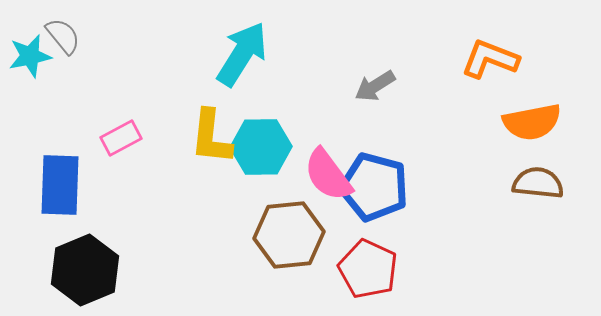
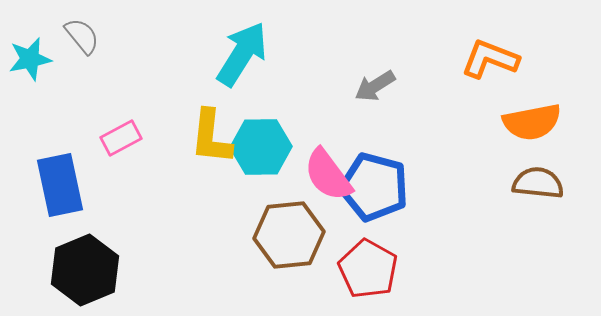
gray semicircle: moved 19 px right
cyan star: moved 3 px down
blue rectangle: rotated 14 degrees counterclockwise
red pentagon: rotated 4 degrees clockwise
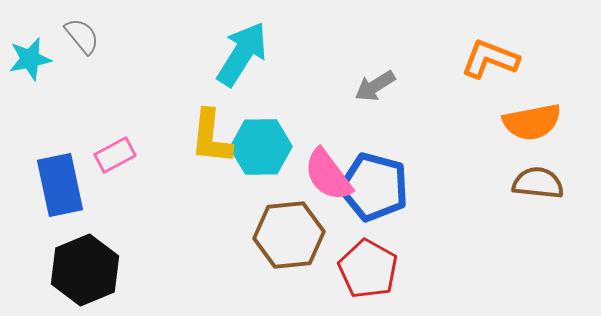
pink rectangle: moved 6 px left, 17 px down
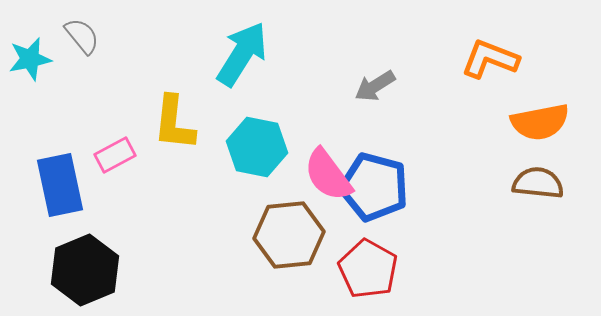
orange semicircle: moved 8 px right
yellow L-shape: moved 37 px left, 14 px up
cyan hexagon: moved 4 px left; rotated 12 degrees clockwise
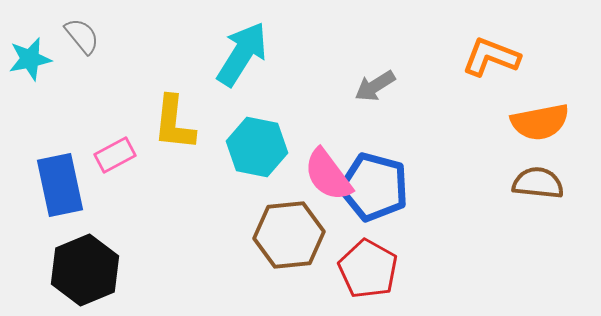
orange L-shape: moved 1 px right, 2 px up
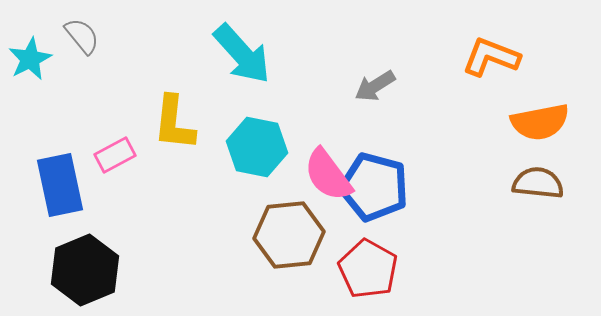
cyan arrow: rotated 106 degrees clockwise
cyan star: rotated 15 degrees counterclockwise
